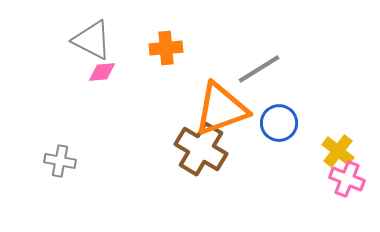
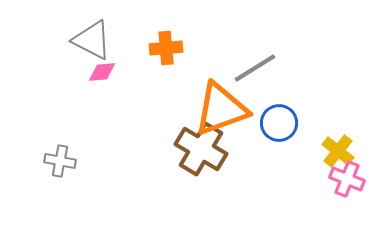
gray line: moved 4 px left, 1 px up
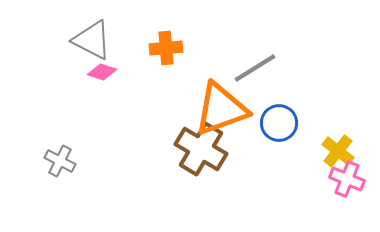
pink diamond: rotated 24 degrees clockwise
gray cross: rotated 16 degrees clockwise
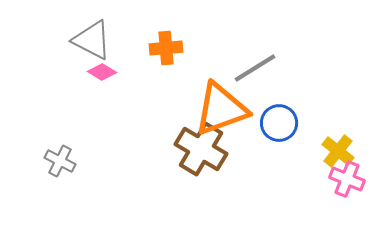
pink diamond: rotated 12 degrees clockwise
